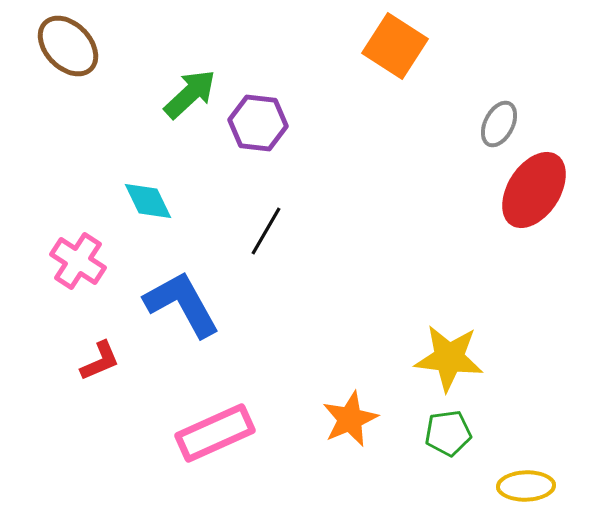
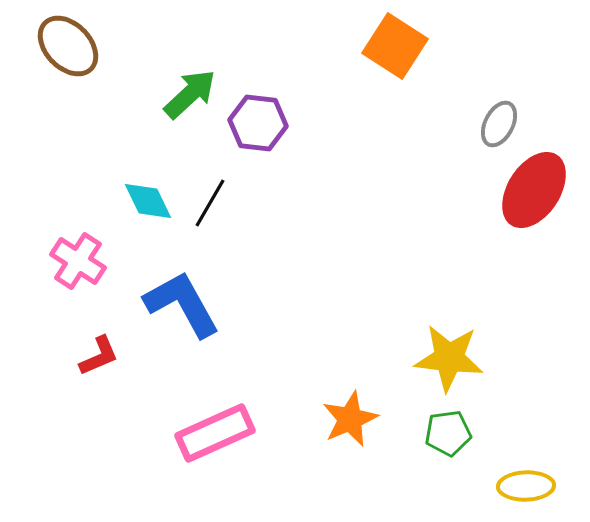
black line: moved 56 px left, 28 px up
red L-shape: moved 1 px left, 5 px up
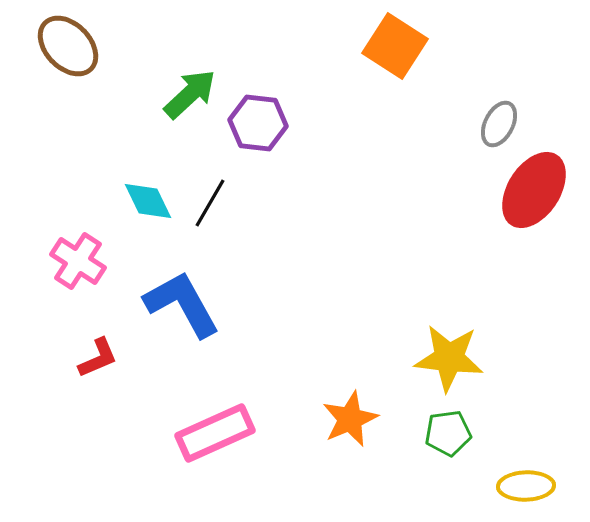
red L-shape: moved 1 px left, 2 px down
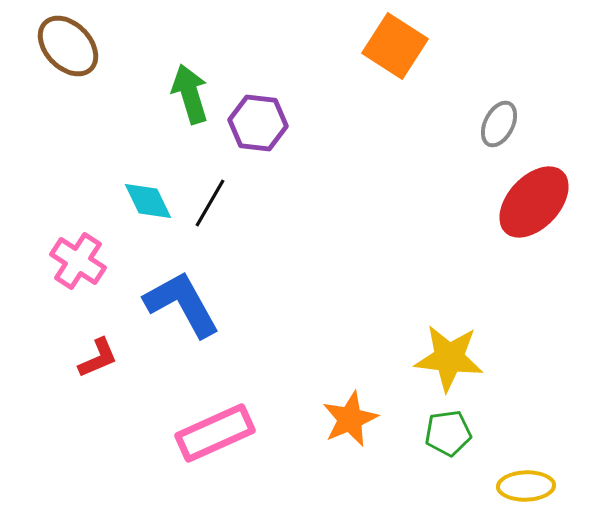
green arrow: rotated 64 degrees counterclockwise
red ellipse: moved 12 px down; rotated 10 degrees clockwise
